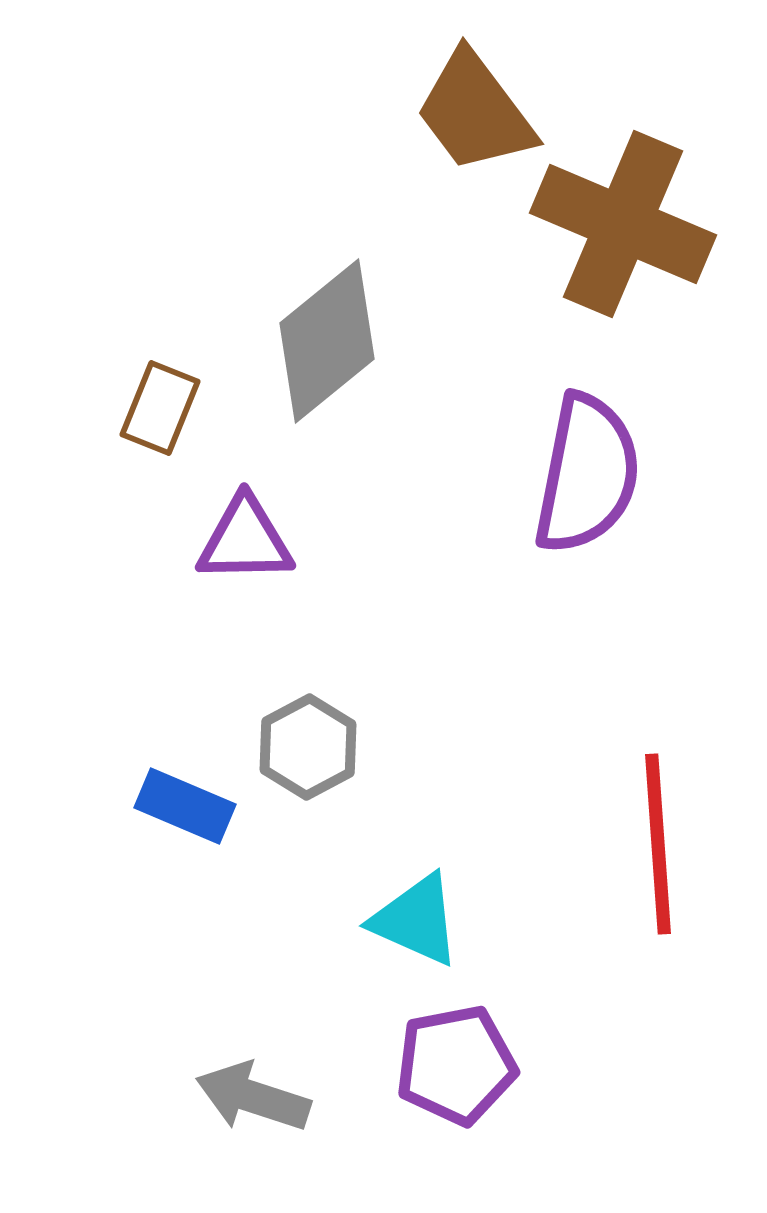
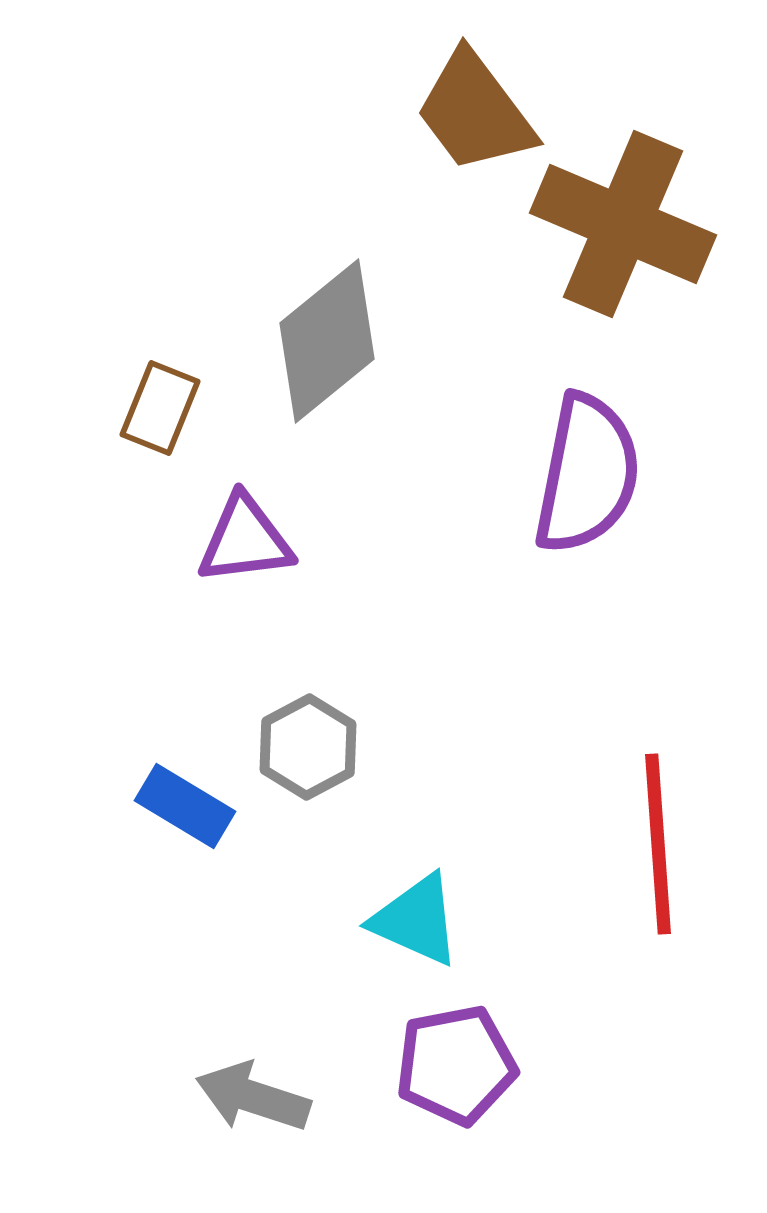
purple triangle: rotated 6 degrees counterclockwise
blue rectangle: rotated 8 degrees clockwise
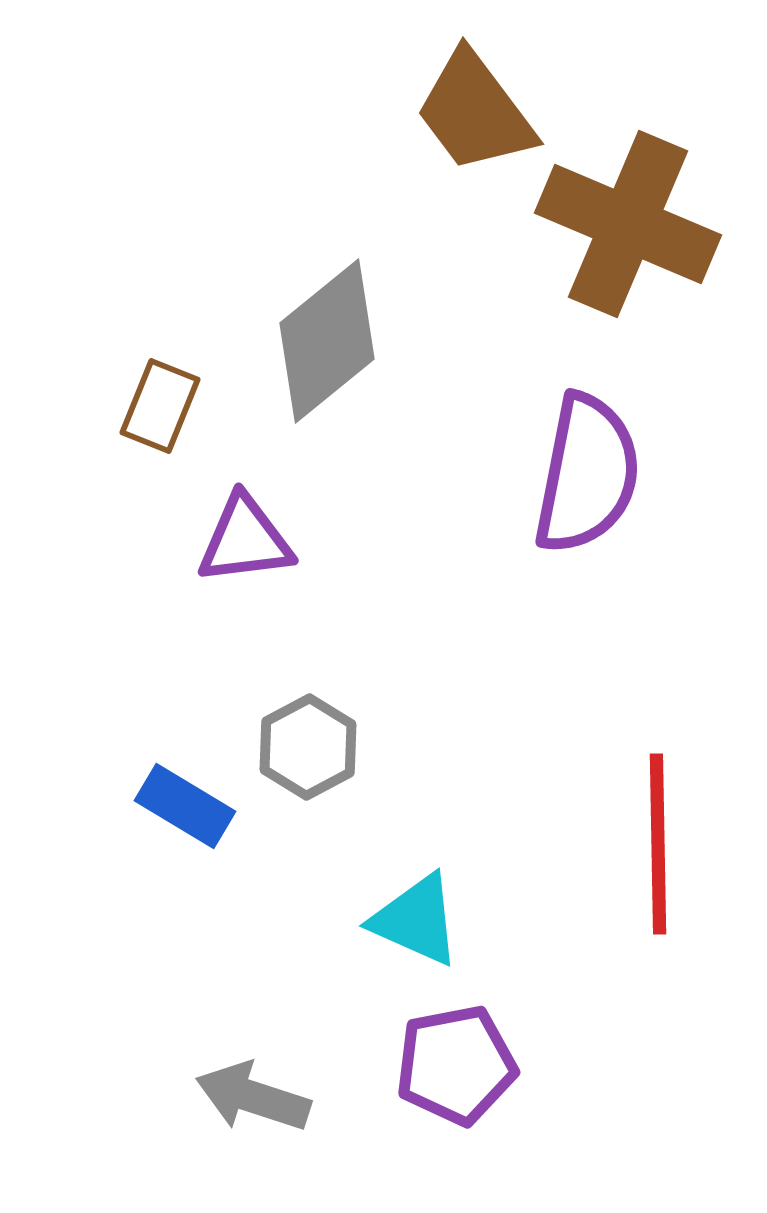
brown cross: moved 5 px right
brown rectangle: moved 2 px up
red line: rotated 3 degrees clockwise
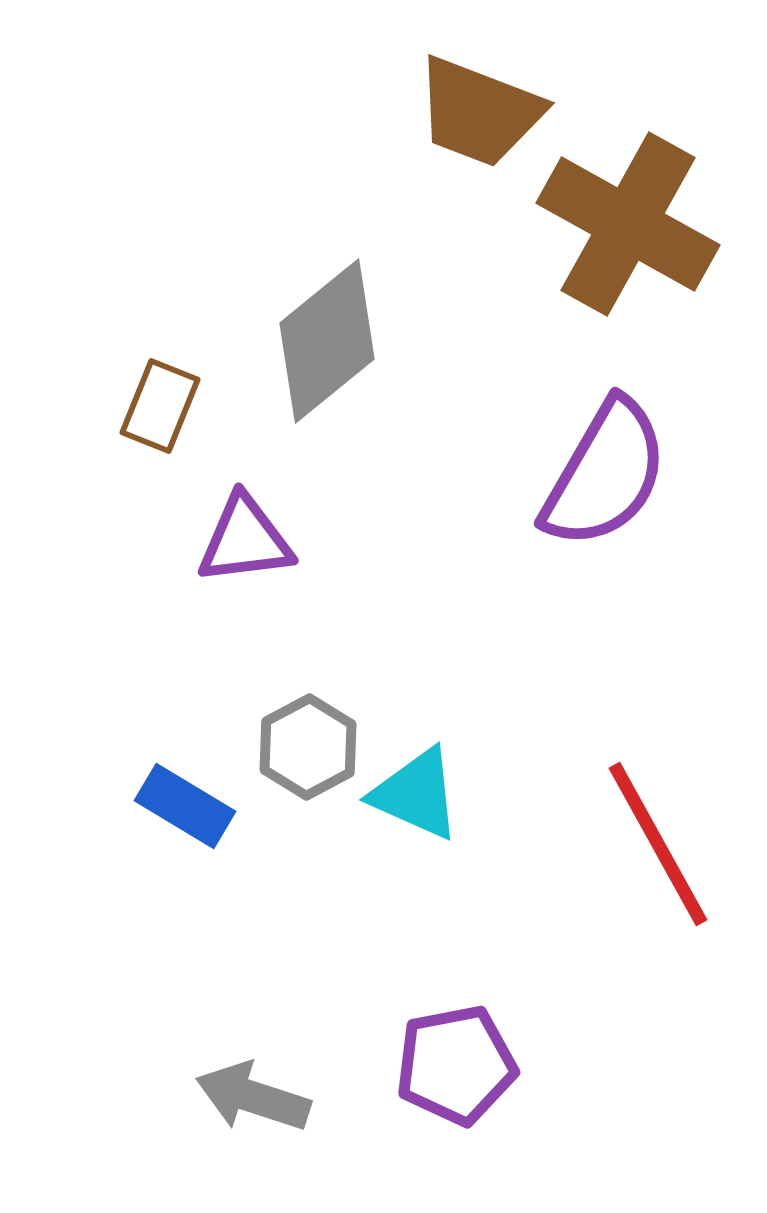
brown trapezoid: moved 4 px right; rotated 32 degrees counterclockwise
brown cross: rotated 6 degrees clockwise
purple semicircle: moved 18 px right; rotated 19 degrees clockwise
red line: rotated 28 degrees counterclockwise
cyan triangle: moved 126 px up
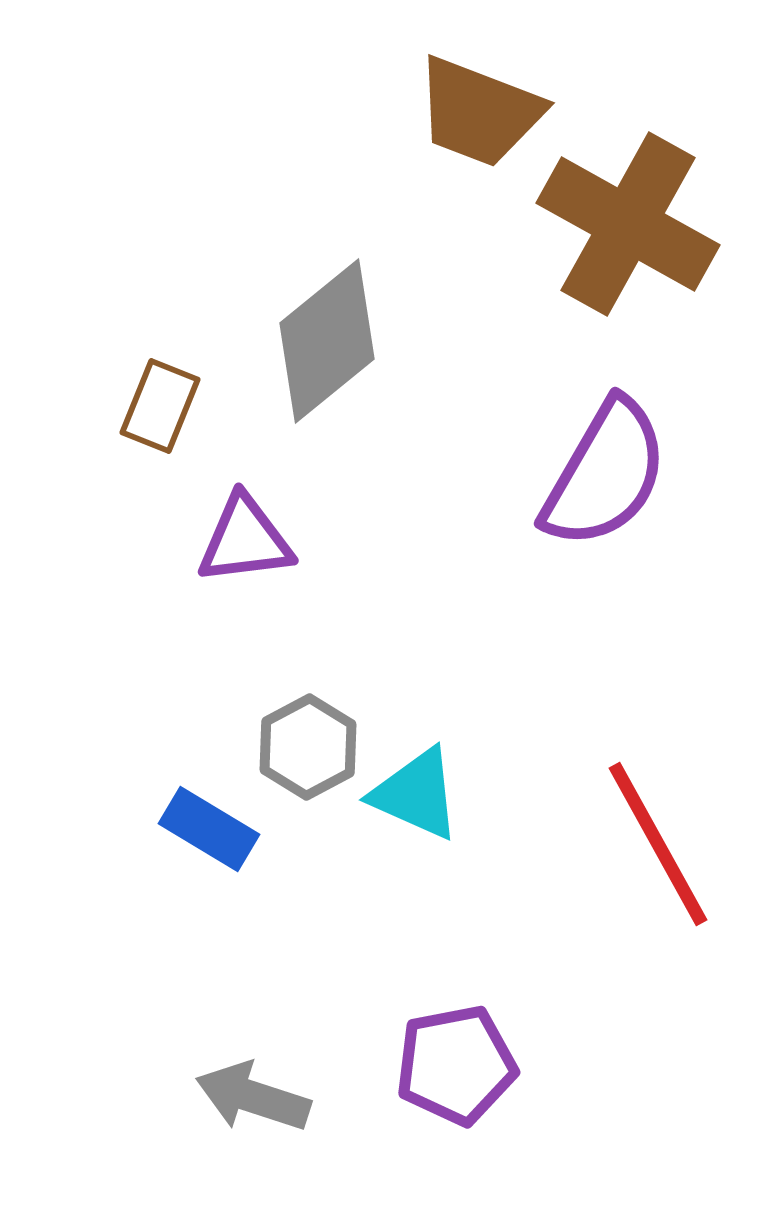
blue rectangle: moved 24 px right, 23 px down
